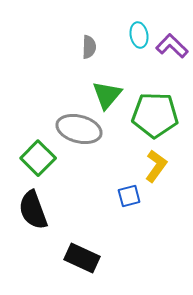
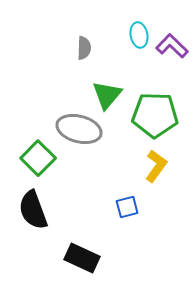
gray semicircle: moved 5 px left, 1 px down
blue square: moved 2 px left, 11 px down
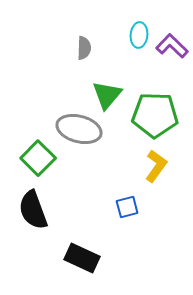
cyan ellipse: rotated 15 degrees clockwise
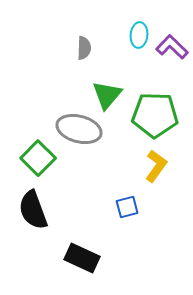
purple L-shape: moved 1 px down
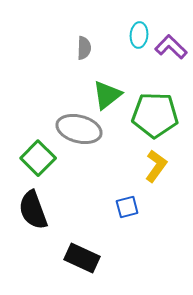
purple L-shape: moved 1 px left
green triangle: rotated 12 degrees clockwise
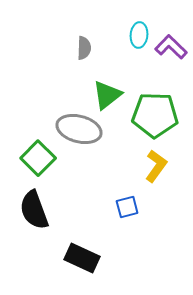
black semicircle: moved 1 px right
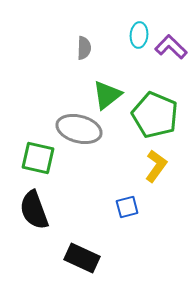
green pentagon: rotated 21 degrees clockwise
green square: rotated 32 degrees counterclockwise
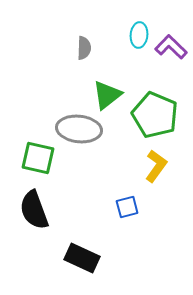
gray ellipse: rotated 9 degrees counterclockwise
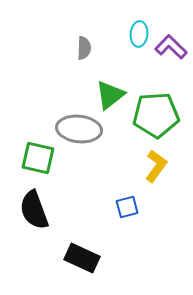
cyan ellipse: moved 1 px up
green triangle: moved 3 px right
green pentagon: moved 1 px right; rotated 27 degrees counterclockwise
